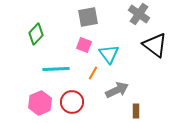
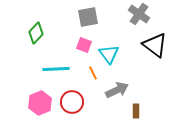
green diamond: moved 1 px up
orange line: rotated 56 degrees counterclockwise
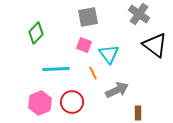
brown rectangle: moved 2 px right, 2 px down
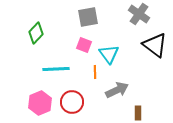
orange line: moved 2 px right, 1 px up; rotated 24 degrees clockwise
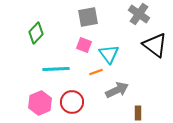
orange line: moved 1 px right; rotated 72 degrees clockwise
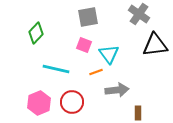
black triangle: rotated 44 degrees counterclockwise
cyan line: rotated 16 degrees clockwise
gray arrow: rotated 20 degrees clockwise
pink hexagon: moved 1 px left
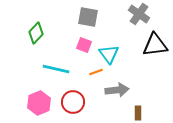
gray square: rotated 20 degrees clockwise
red circle: moved 1 px right
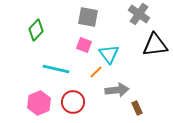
green diamond: moved 3 px up
orange line: rotated 24 degrees counterclockwise
brown rectangle: moved 1 px left, 5 px up; rotated 24 degrees counterclockwise
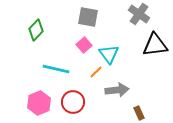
pink square: rotated 28 degrees clockwise
brown rectangle: moved 2 px right, 5 px down
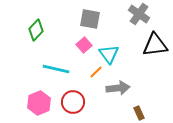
gray square: moved 2 px right, 2 px down
gray arrow: moved 1 px right, 2 px up
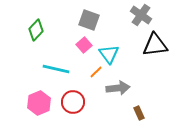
gray cross: moved 2 px right, 1 px down
gray square: moved 1 px left, 1 px down; rotated 10 degrees clockwise
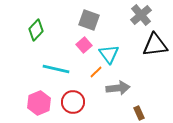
gray cross: rotated 15 degrees clockwise
